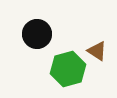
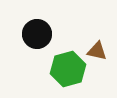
brown triangle: rotated 20 degrees counterclockwise
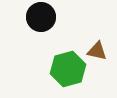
black circle: moved 4 px right, 17 px up
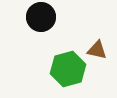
brown triangle: moved 1 px up
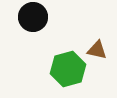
black circle: moved 8 px left
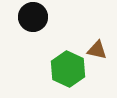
green hexagon: rotated 20 degrees counterclockwise
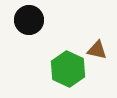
black circle: moved 4 px left, 3 px down
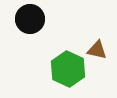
black circle: moved 1 px right, 1 px up
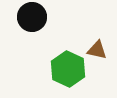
black circle: moved 2 px right, 2 px up
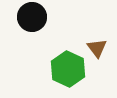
brown triangle: moved 2 px up; rotated 40 degrees clockwise
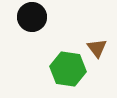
green hexagon: rotated 16 degrees counterclockwise
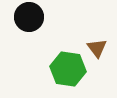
black circle: moved 3 px left
